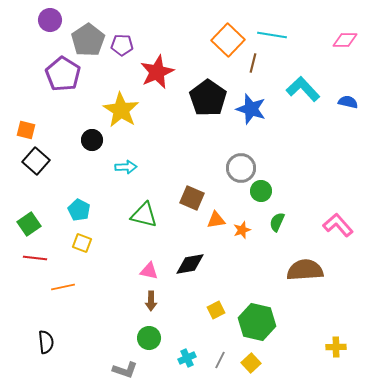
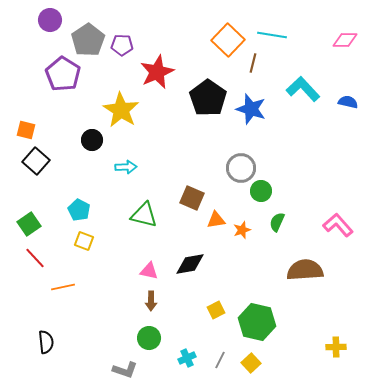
yellow square at (82, 243): moved 2 px right, 2 px up
red line at (35, 258): rotated 40 degrees clockwise
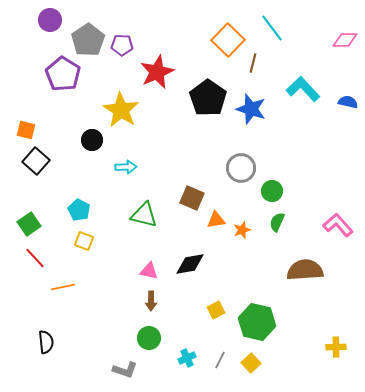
cyan line at (272, 35): moved 7 px up; rotated 44 degrees clockwise
green circle at (261, 191): moved 11 px right
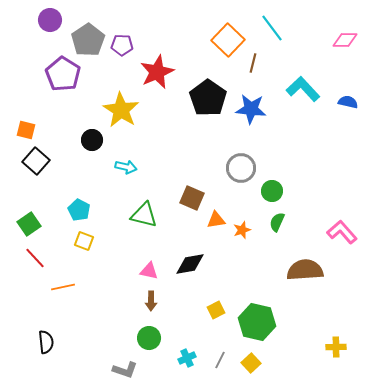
blue star at (251, 109): rotated 12 degrees counterclockwise
cyan arrow at (126, 167): rotated 15 degrees clockwise
pink L-shape at (338, 225): moved 4 px right, 7 px down
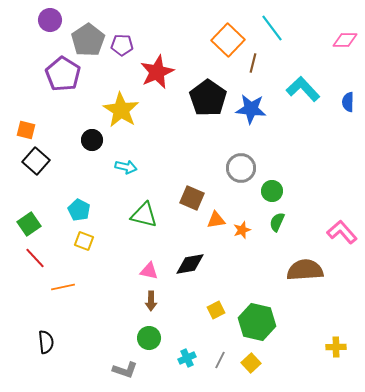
blue semicircle at (348, 102): rotated 102 degrees counterclockwise
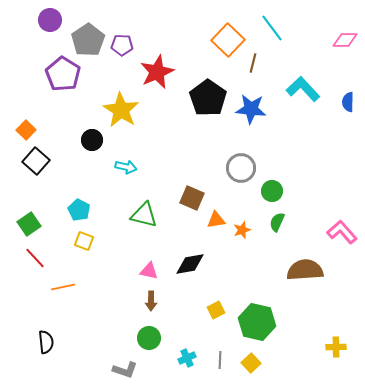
orange square at (26, 130): rotated 30 degrees clockwise
gray line at (220, 360): rotated 24 degrees counterclockwise
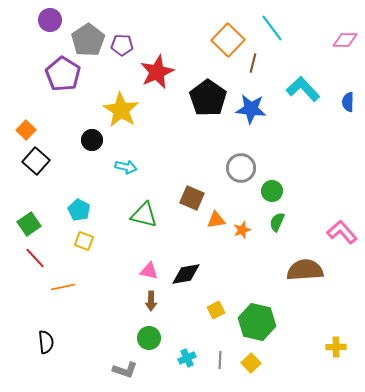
black diamond at (190, 264): moved 4 px left, 10 px down
